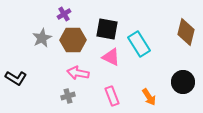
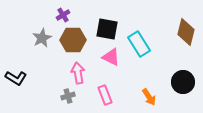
purple cross: moved 1 px left, 1 px down
pink arrow: rotated 70 degrees clockwise
pink rectangle: moved 7 px left, 1 px up
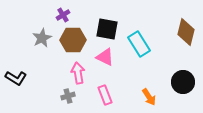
pink triangle: moved 6 px left
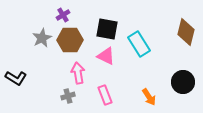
brown hexagon: moved 3 px left
pink triangle: moved 1 px right, 1 px up
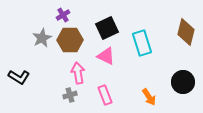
black square: moved 1 px up; rotated 35 degrees counterclockwise
cyan rectangle: moved 3 px right, 1 px up; rotated 15 degrees clockwise
black L-shape: moved 3 px right, 1 px up
gray cross: moved 2 px right, 1 px up
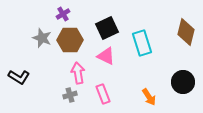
purple cross: moved 1 px up
gray star: rotated 24 degrees counterclockwise
pink rectangle: moved 2 px left, 1 px up
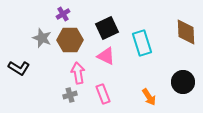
brown diamond: rotated 16 degrees counterclockwise
black L-shape: moved 9 px up
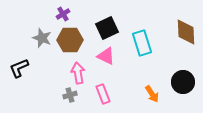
black L-shape: rotated 125 degrees clockwise
orange arrow: moved 3 px right, 3 px up
